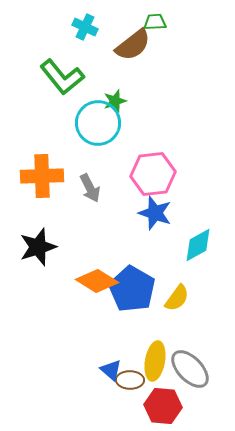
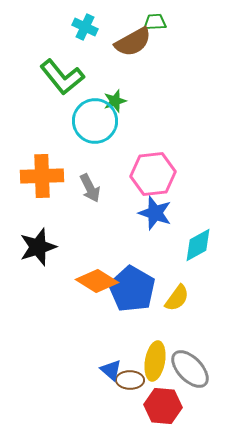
brown semicircle: moved 3 px up; rotated 9 degrees clockwise
cyan circle: moved 3 px left, 2 px up
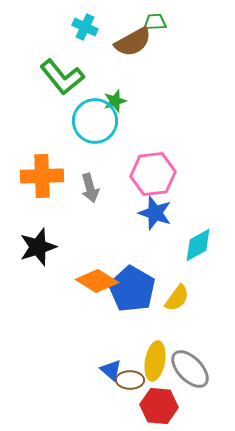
gray arrow: rotated 12 degrees clockwise
red hexagon: moved 4 px left
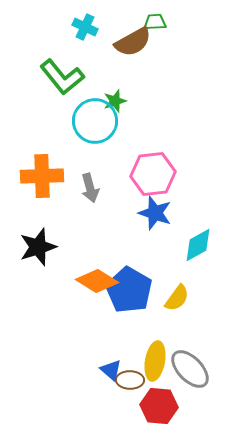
blue pentagon: moved 3 px left, 1 px down
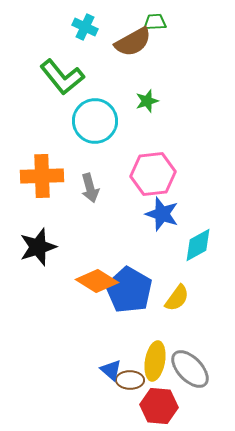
green star: moved 32 px right
blue star: moved 7 px right, 1 px down
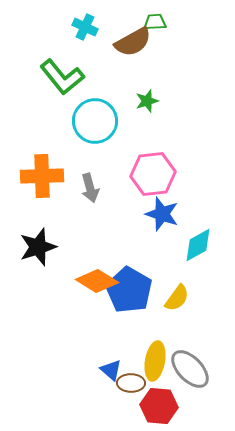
brown ellipse: moved 1 px right, 3 px down
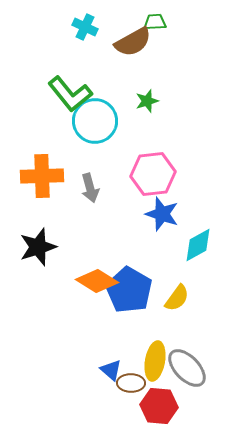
green L-shape: moved 8 px right, 17 px down
gray ellipse: moved 3 px left, 1 px up
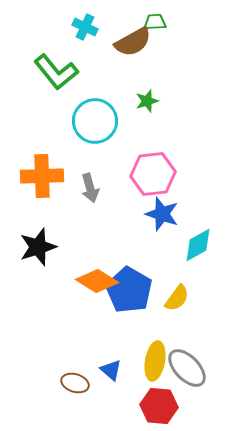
green L-shape: moved 14 px left, 22 px up
brown ellipse: moved 56 px left; rotated 16 degrees clockwise
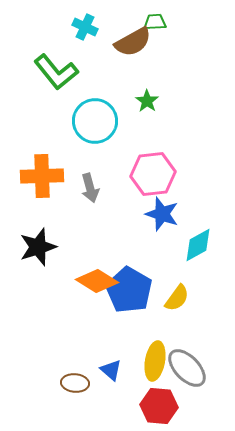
green star: rotated 20 degrees counterclockwise
brown ellipse: rotated 12 degrees counterclockwise
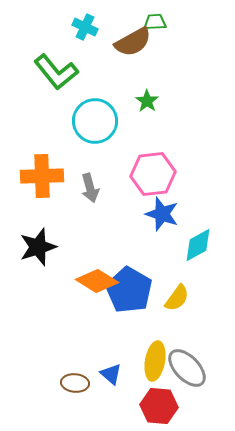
blue triangle: moved 4 px down
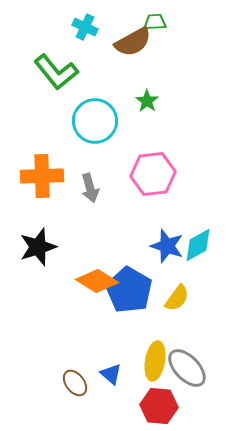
blue star: moved 5 px right, 32 px down
brown ellipse: rotated 48 degrees clockwise
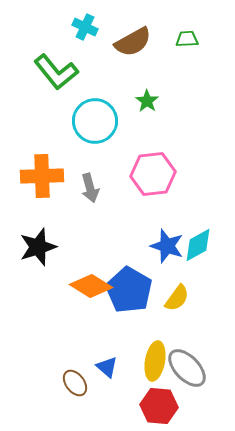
green trapezoid: moved 32 px right, 17 px down
orange diamond: moved 6 px left, 5 px down
blue triangle: moved 4 px left, 7 px up
